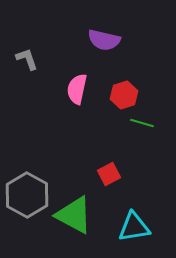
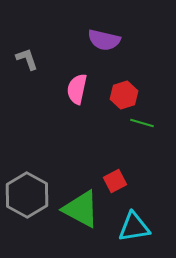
red square: moved 6 px right, 7 px down
green triangle: moved 7 px right, 6 px up
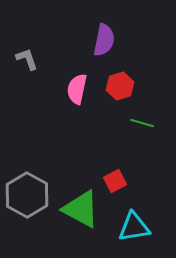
purple semicircle: rotated 92 degrees counterclockwise
red hexagon: moved 4 px left, 9 px up
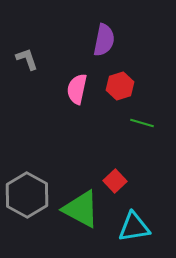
red square: rotated 15 degrees counterclockwise
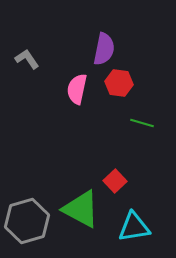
purple semicircle: moved 9 px down
gray L-shape: rotated 15 degrees counterclockwise
red hexagon: moved 1 px left, 3 px up; rotated 24 degrees clockwise
gray hexagon: moved 26 px down; rotated 15 degrees clockwise
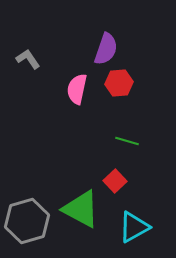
purple semicircle: moved 2 px right; rotated 8 degrees clockwise
gray L-shape: moved 1 px right
red hexagon: rotated 12 degrees counterclockwise
green line: moved 15 px left, 18 px down
cyan triangle: rotated 20 degrees counterclockwise
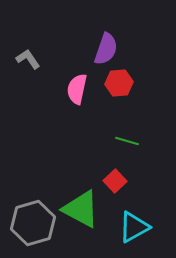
gray hexagon: moved 6 px right, 2 px down
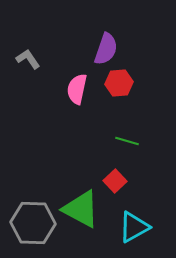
gray hexagon: rotated 18 degrees clockwise
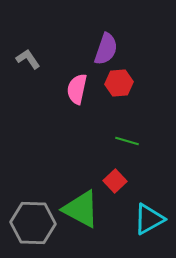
cyan triangle: moved 15 px right, 8 px up
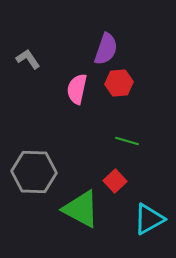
gray hexagon: moved 1 px right, 51 px up
